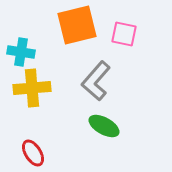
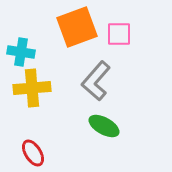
orange square: moved 2 px down; rotated 6 degrees counterclockwise
pink square: moved 5 px left; rotated 12 degrees counterclockwise
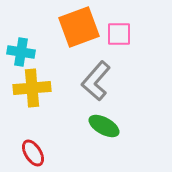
orange square: moved 2 px right
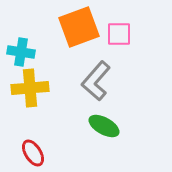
yellow cross: moved 2 px left
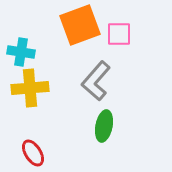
orange square: moved 1 px right, 2 px up
green ellipse: rotated 72 degrees clockwise
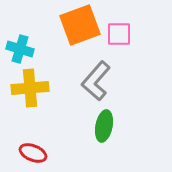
cyan cross: moved 1 px left, 3 px up; rotated 8 degrees clockwise
red ellipse: rotated 36 degrees counterclockwise
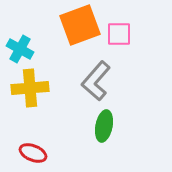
cyan cross: rotated 12 degrees clockwise
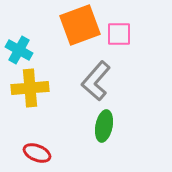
cyan cross: moved 1 px left, 1 px down
red ellipse: moved 4 px right
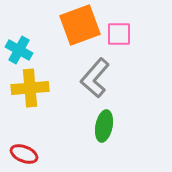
gray L-shape: moved 1 px left, 3 px up
red ellipse: moved 13 px left, 1 px down
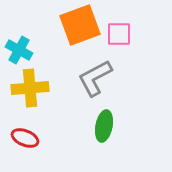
gray L-shape: rotated 21 degrees clockwise
red ellipse: moved 1 px right, 16 px up
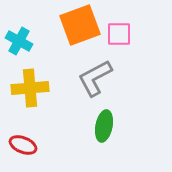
cyan cross: moved 9 px up
red ellipse: moved 2 px left, 7 px down
